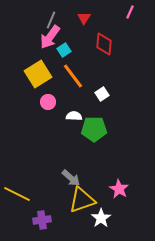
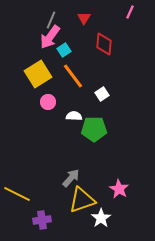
gray arrow: rotated 90 degrees counterclockwise
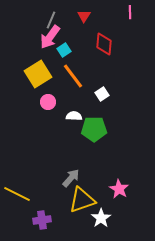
pink line: rotated 24 degrees counterclockwise
red triangle: moved 2 px up
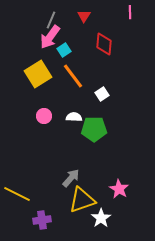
pink circle: moved 4 px left, 14 px down
white semicircle: moved 1 px down
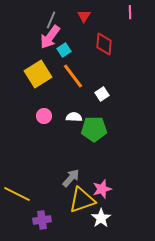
pink star: moved 17 px left; rotated 24 degrees clockwise
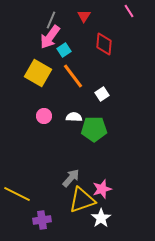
pink line: moved 1 px left, 1 px up; rotated 32 degrees counterclockwise
yellow square: moved 1 px up; rotated 28 degrees counterclockwise
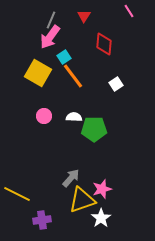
cyan square: moved 7 px down
white square: moved 14 px right, 10 px up
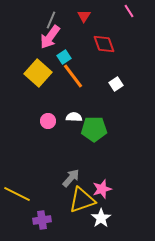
red diamond: rotated 25 degrees counterclockwise
yellow square: rotated 12 degrees clockwise
pink circle: moved 4 px right, 5 px down
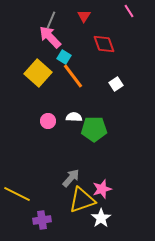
pink arrow: rotated 100 degrees clockwise
cyan square: rotated 24 degrees counterclockwise
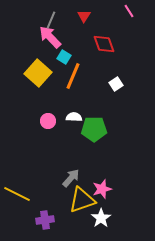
orange line: rotated 60 degrees clockwise
purple cross: moved 3 px right
